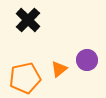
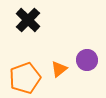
orange pentagon: rotated 8 degrees counterclockwise
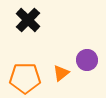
orange triangle: moved 2 px right, 4 px down
orange pentagon: rotated 20 degrees clockwise
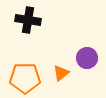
black cross: rotated 35 degrees counterclockwise
purple circle: moved 2 px up
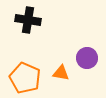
orange triangle: rotated 48 degrees clockwise
orange pentagon: rotated 24 degrees clockwise
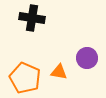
black cross: moved 4 px right, 2 px up
orange triangle: moved 2 px left, 1 px up
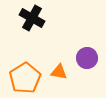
black cross: rotated 20 degrees clockwise
orange pentagon: rotated 16 degrees clockwise
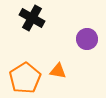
purple circle: moved 19 px up
orange triangle: moved 1 px left, 1 px up
